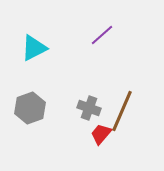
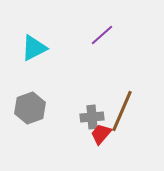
gray cross: moved 3 px right, 9 px down; rotated 25 degrees counterclockwise
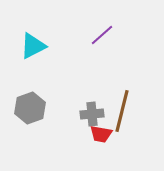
cyan triangle: moved 1 px left, 2 px up
brown line: rotated 9 degrees counterclockwise
gray cross: moved 3 px up
red trapezoid: rotated 120 degrees counterclockwise
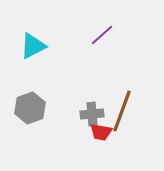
brown line: rotated 6 degrees clockwise
red trapezoid: moved 2 px up
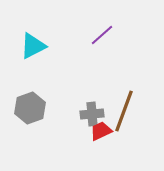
brown line: moved 2 px right
red trapezoid: moved 1 px up; rotated 145 degrees clockwise
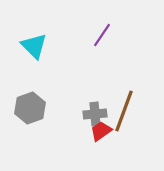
purple line: rotated 15 degrees counterclockwise
cyan triangle: moved 1 px right; rotated 48 degrees counterclockwise
gray cross: moved 3 px right
red trapezoid: rotated 10 degrees counterclockwise
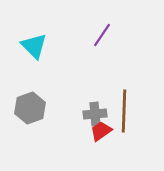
brown line: rotated 18 degrees counterclockwise
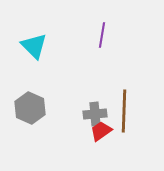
purple line: rotated 25 degrees counterclockwise
gray hexagon: rotated 16 degrees counterclockwise
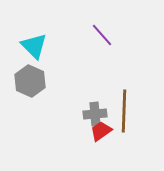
purple line: rotated 50 degrees counterclockwise
gray hexagon: moved 27 px up
